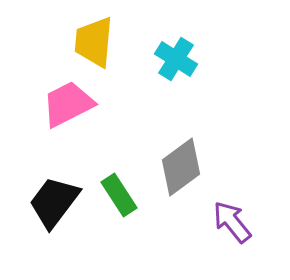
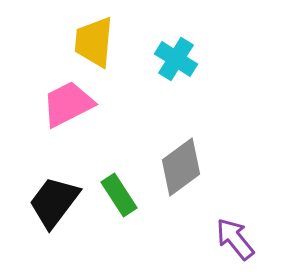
purple arrow: moved 3 px right, 17 px down
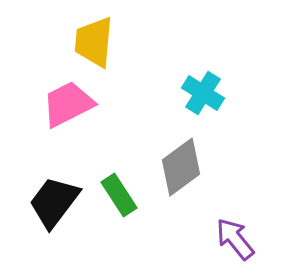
cyan cross: moved 27 px right, 34 px down
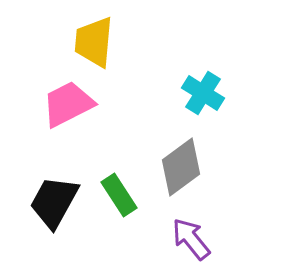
black trapezoid: rotated 8 degrees counterclockwise
purple arrow: moved 44 px left
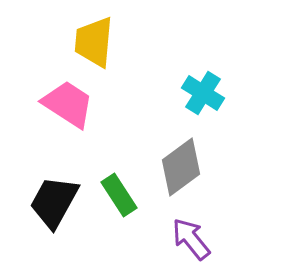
pink trapezoid: rotated 60 degrees clockwise
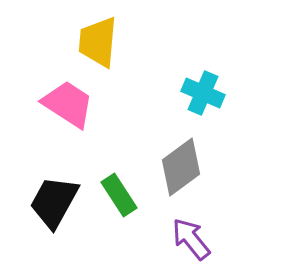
yellow trapezoid: moved 4 px right
cyan cross: rotated 9 degrees counterclockwise
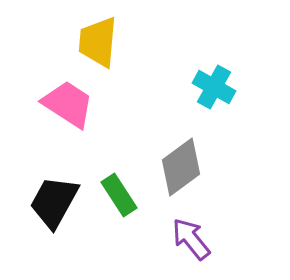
cyan cross: moved 11 px right, 6 px up; rotated 6 degrees clockwise
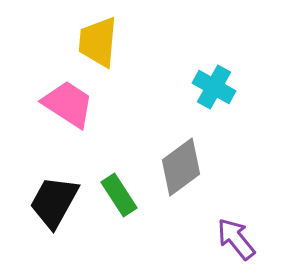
purple arrow: moved 45 px right
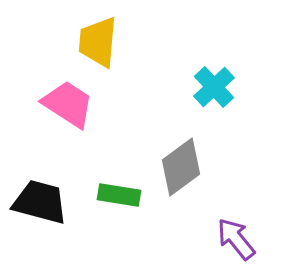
cyan cross: rotated 18 degrees clockwise
green rectangle: rotated 48 degrees counterclockwise
black trapezoid: moved 14 px left; rotated 76 degrees clockwise
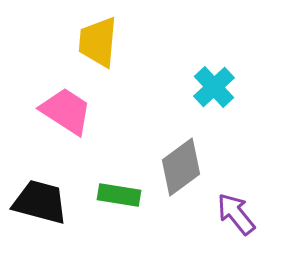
pink trapezoid: moved 2 px left, 7 px down
purple arrow: moved 25 px up
